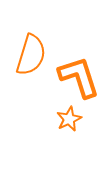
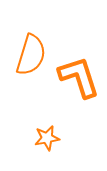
orange star: moved 22 px left, 19 px down; rotated 15 degrees clockwise
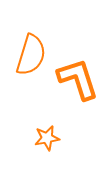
orange L-shape: moved 1 px left, 2 px down
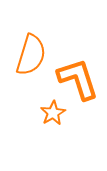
orange star: moved 6 px right, 25 px up; rotated 20 degrees counterclockwise
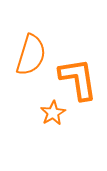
orange L-shape: rotated 9 degrees clockwise
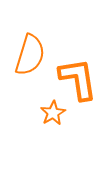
orange semicircle: moved 1 px left
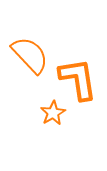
orange semicircle: rotated 60 degrees counterclockwise
